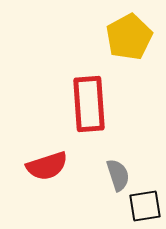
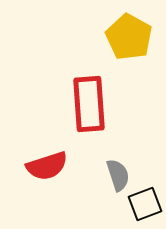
yellow pentagon: rotated 15 degrees counterclockwise
black square: moved 2 px up; rotated 12 degrees counterclockwise
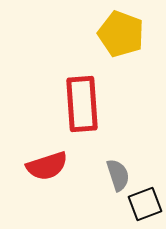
yellow pentagon: moved 8 px left, 3 px up; rotated 9 degrees counterclockwise
red rectangle: moved 7 px left
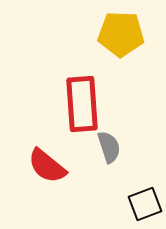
yellow pentagon: rotated 18 degrees counterclockwise
red semicircle: rotated 57 degrees clockwise
gray semicircle: moved 9 px left, 28 px up
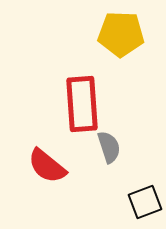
black square: moved 2 px up
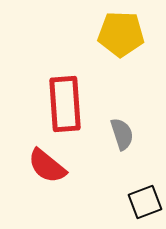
red rectangle: moved 17 px left
gray semicircle: moved 13 px right, 13 px up
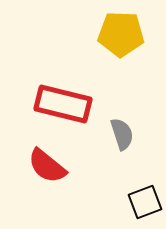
red rectangle: moved 2 px left; rotated 72 degrees counterclockwise
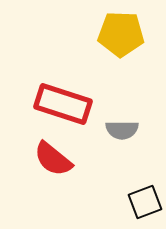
red rectangle: rotated 4 degrees clockwise
gray semicircle: moved 4 px up; rotated 108 degrees clockwise
red semicircle: moved 6 px right, 7 px up
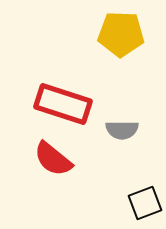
black square: moved 1 px down
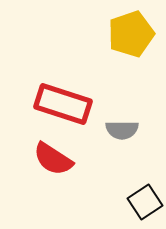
yellow pentagon: moved 10 px right; rotated 21 degrees counterclockwise
red semicircle: rotated 6 degrees counterclockwise
black square: moved 1 px up; rotated 12 degrees counterclockwise
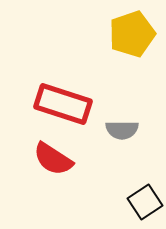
yellow pentagon: moved 1 px right
